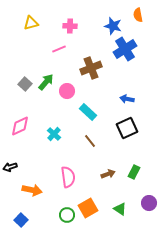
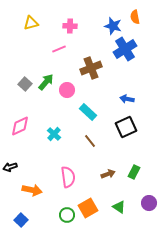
orange semicircle: moved 3 px left, 2 px down
pink circle: moved 1 px up
black square: moved 1 px left, 1 px up
green triangle: moved 1 px left, 2 px up
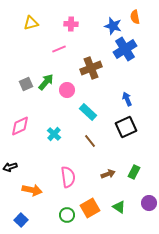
pink cross: moved 1 px right, 2 px up
gray square: moved 1 px right; rotated 24 degrees clockwise
blue arrow: rotated 56 degrees clockwise
orange square: moved 2 px right
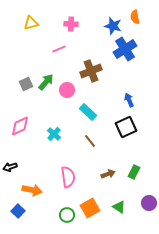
brown cross: moved 3 px down
blue arrow: moved 2 px right, 1 px down
blue square: moved 3 px left, 9 px up
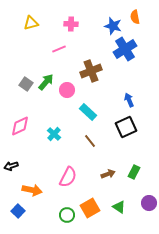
gray square: rotated 32 degrees counterclockwise
black arrow: moved 1 px right, 1 px up
pink semicircle: rotated 35 degrees clockwise
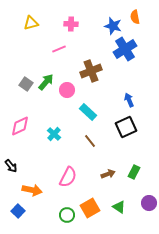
black arrow: rotated 112 degrees counterclockwise
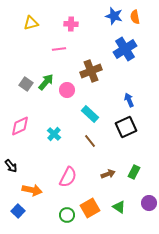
blue star: moved 1 px right, 10 px up
pink line: rotated 16 degrees clockwise
cyan rectangle: moved 2 px right, 2 px down
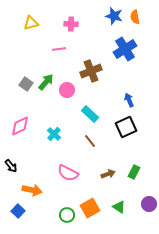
pink semicircle: moved 4 px up; rotated 90 degrees clockwise
purple circle: moved 1 px down
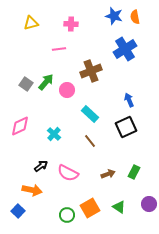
black arrow: moved 30 px right; rotated 88 degrees counterclockwise
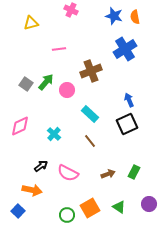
pink cross: moved 14 px up; rotated 24 degrees clockwise
black square: moved 1 px right, 3 px up
